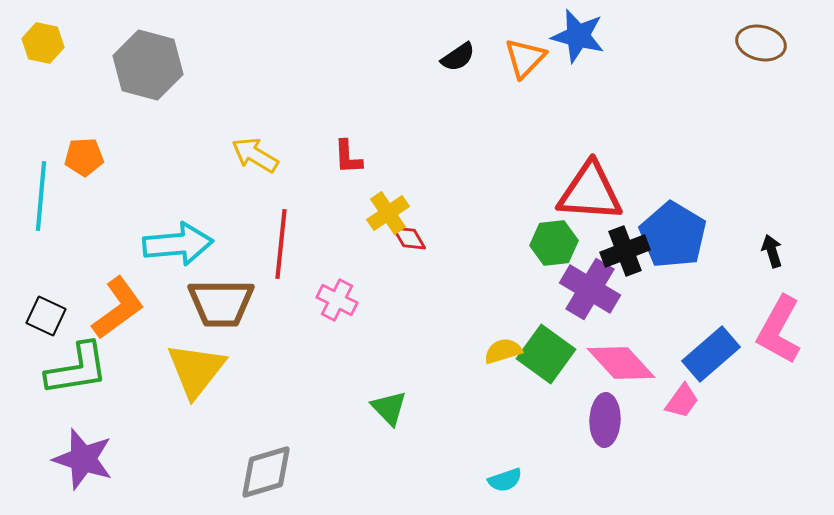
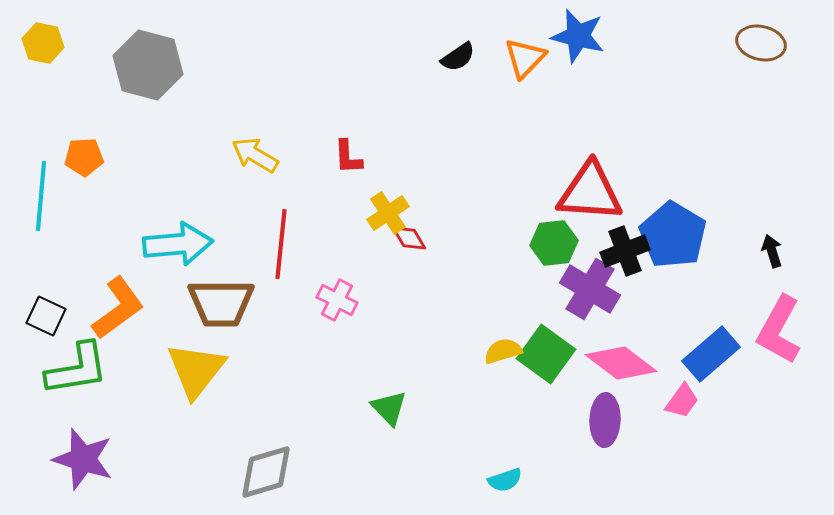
pink diamond: rotated 10 degrees counterclockwise
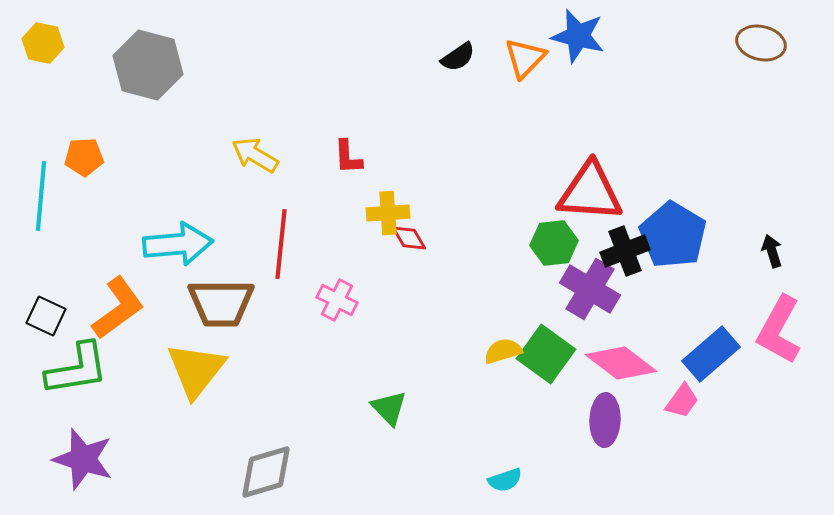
yellow cross: rotated 30 degrees clockwise
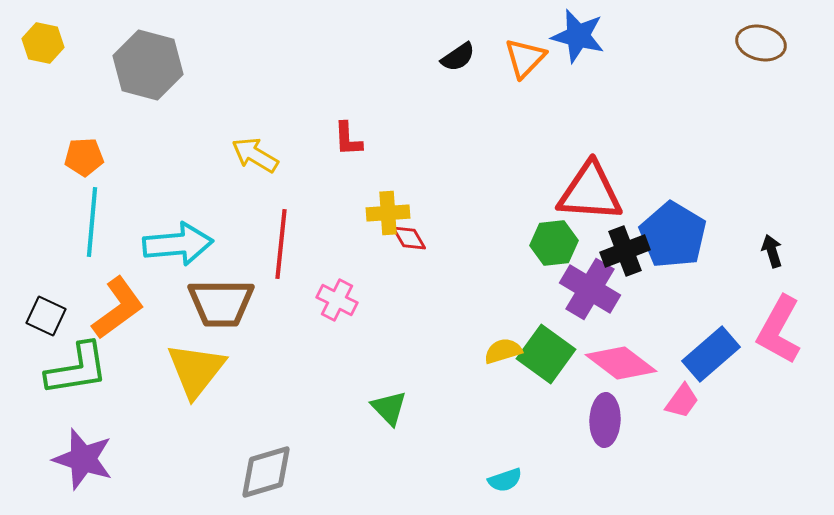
red L-shape: moved 18 px up
cyan line: moved 51 px right, 26 px down
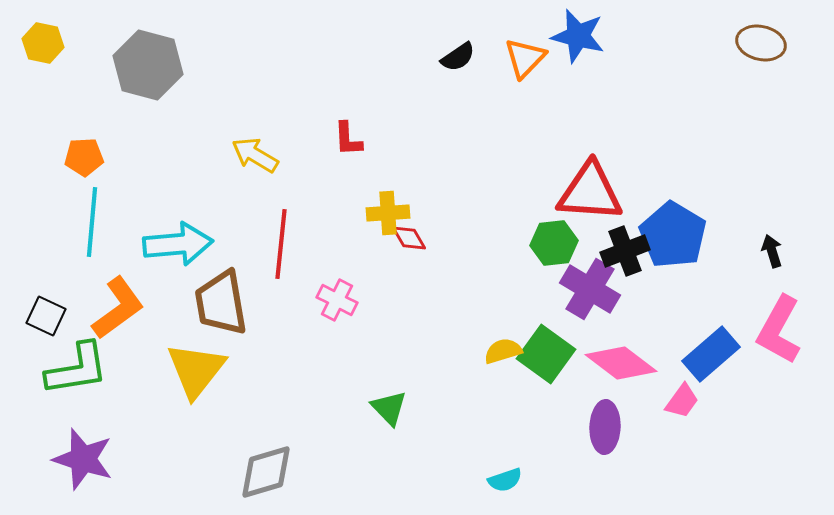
brown trapezoid: rotated 80 degrees clockwise
purple ellipse: moved 7 px down
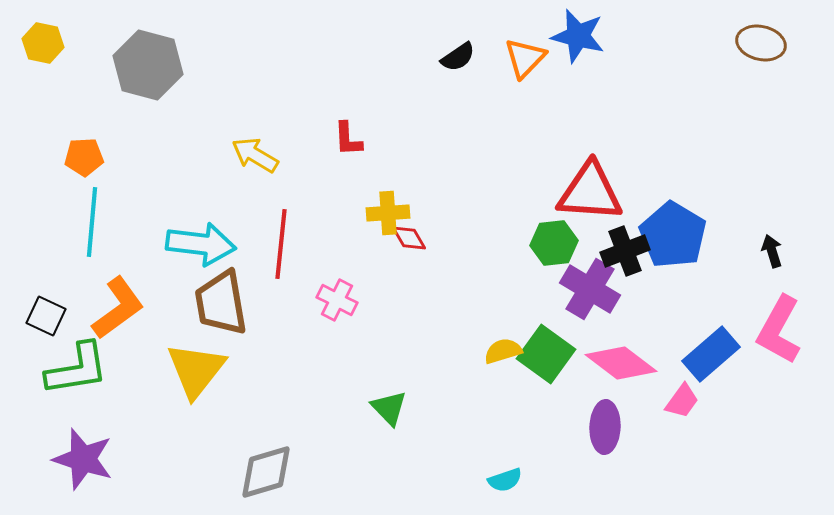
cyan arrow: moved 23 px right; rotated 12 degrees clockwise
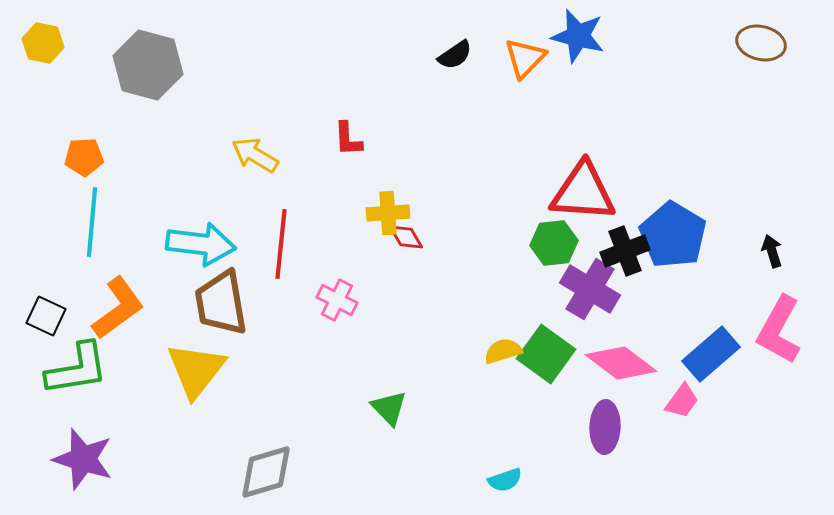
black semicircle: moved 3 px left, 2 px up
red triangle: moved 7 px left
red diamond: moved 3 px left, 1 px up
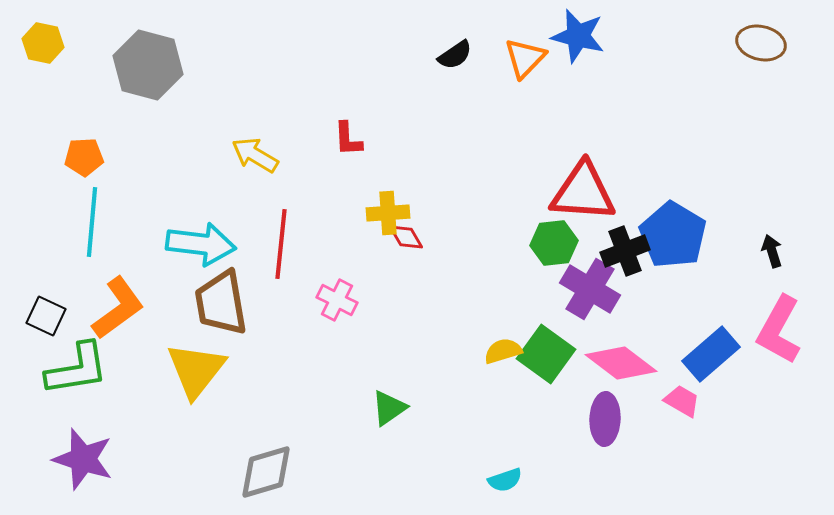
pink trapezoid: rotated 96 degrees counterclockwise
green triangle: rotated 39 degrees clockwise
purple ellipse: moved 8 px up
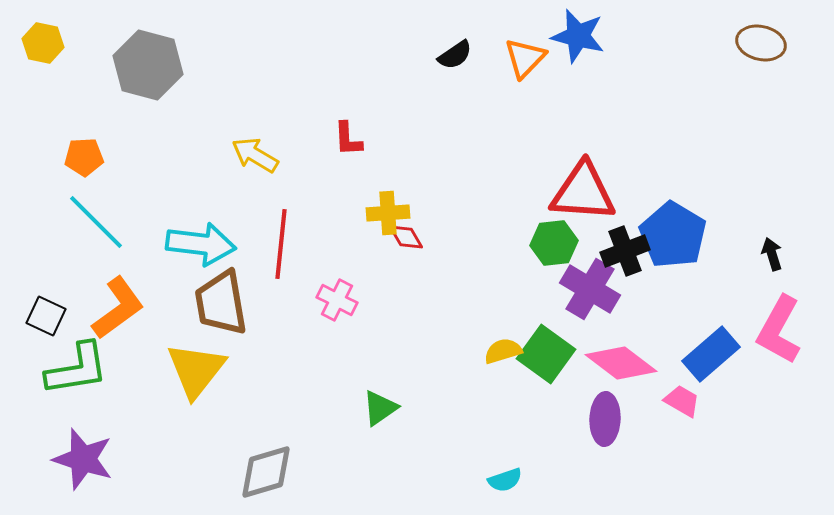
cyan line: moved 4 px right; rotated 50 degrees counterclockwise
black arrow: moved 3 px down
green triangle: moved 9 px left
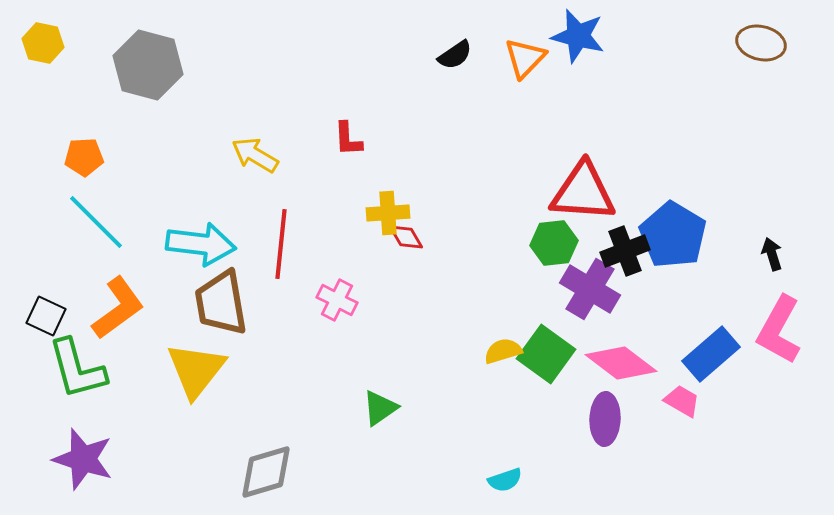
green L-shape: rotated 84 degrees clockwise
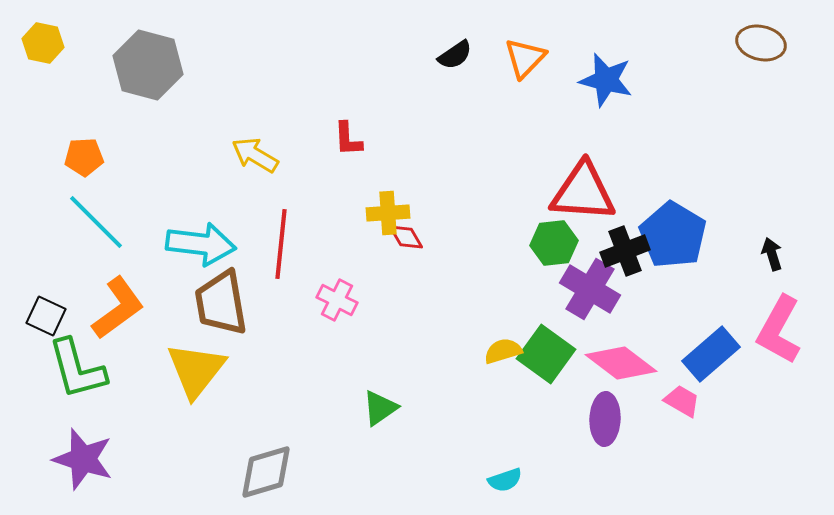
blue star: moved 28 px right, 44 px down
